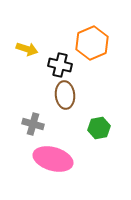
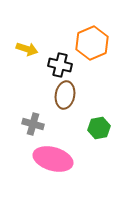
brown ellipse: rotated 16 degrees clockwise
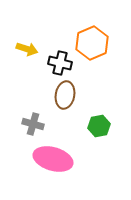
black cross: moved 2 px up
green hexagon: moved 2 px up
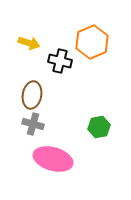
orange hexagon: moved 1 px up
yellow arrow: moved 2 px right, 6 px up
black cross: moved 2 px up
brown ellipse: moved 33 px left
green hexagon: moved 1 px down
